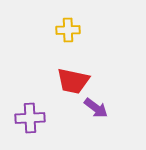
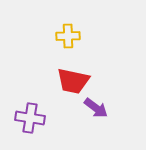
yellow cross: moved 6 px down
purple cross: rotated 12 degrees clockwise
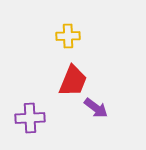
red trapezoid: rotated 80 degrees counterclockwise
purple cross: rotated 12 degrees counterclockwise
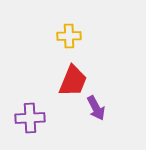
yellow cross: moved 1 px right
purple arrow: rotated 25 degrees clockwise
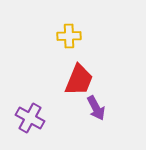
red trapezoid: moved 6 px right, 1 px up
purple cross: rotated 32 degrees clockwise
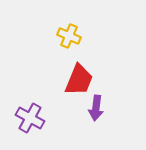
yellow cross: rotated 25 degrees clockwise
purple arrow: rotated 35 degrees clockwise
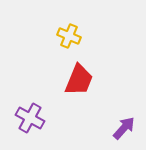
purple arrow: moved 28 px right, 20 px down; rotated 145 degrees counterclockwise
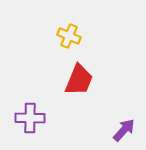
purple cross: rotated 28 degrees counterclockwise
purple arrow: moved 2 px down
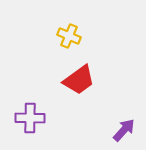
red trapezoid: rotated 32 degrees clockwise
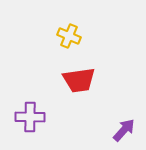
red trapezoid: rotated 28 degrees clockwise
purple cross: moved 1 px up
